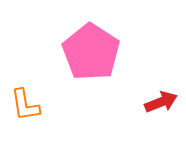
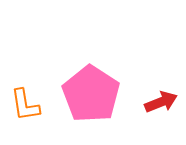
pink pentagon: moved 42 px down
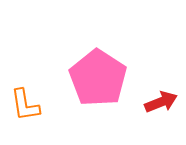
pink pentagon: moved 7 px right, 16 px up
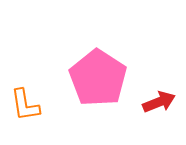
red arrow: moved 2 px left
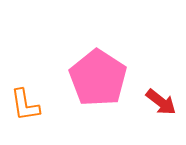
red arrow: moved 2 px right; rotated 60 degrees clockwise
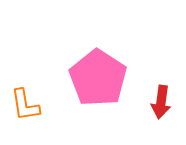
red arrow: rotated 60 degrees clockwise
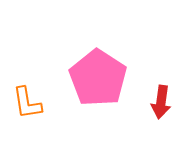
orange L-shape: moved 2 px right, 2 px up
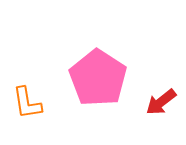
red arrow: rotated 44 degrees clockwise
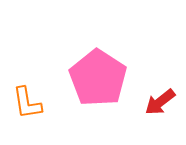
red arrow: moved 1 px left
